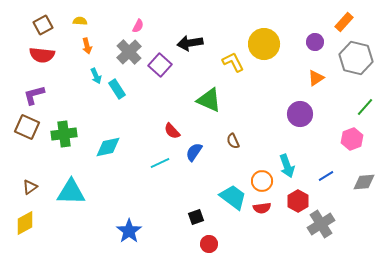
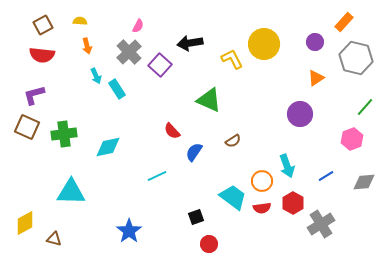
yellow L-shape at (233, 62): moved 1 px left, 3 px up
brown semicircle at (233, 141): rotated 98 degrees counterclockwise
cyan line at (160, 163): moved 3 px left, 13 px down
brown triangle at (30, 187): moved 24 px right, 52 px down; rotated 49 degrees clockwise
red hexagon at (298, 201): moved 5 px left, 2 px down
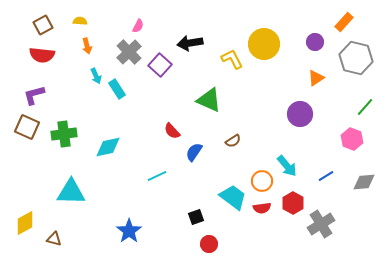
pink hexagon at (352, 139): rotated 20 degrees counterclockwise
cyan arrow at (287, 166): rotated 20 degrees counterclockwise
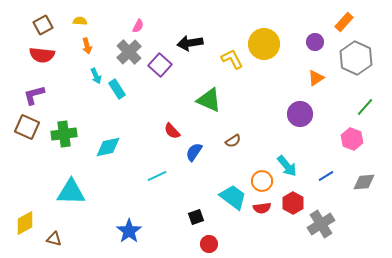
gray hexagon at (356, 58): rotated 12 degrees clockwise
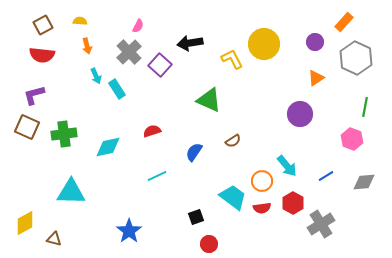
green line at (365, 107): rotated 30 degrees counterclockwise
red semicircle at (172, 131): moved 20 px left; rotated 114 degrees clockwise
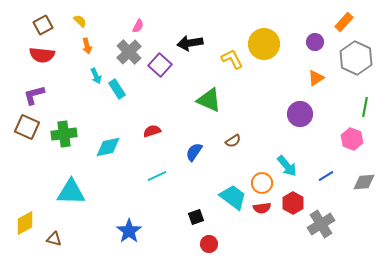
yellow semicircle at (80, 21): rotated 40 degrees clockwise
orange circle at (262, 181): moved 2 px down
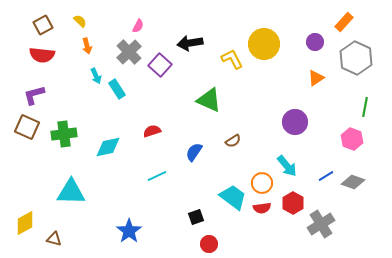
purple circle at (300, 114): moved 5 px left, 8 px down
gray diamond at (364, 182): moved 11 px left; rotated 25 degrees clockwise
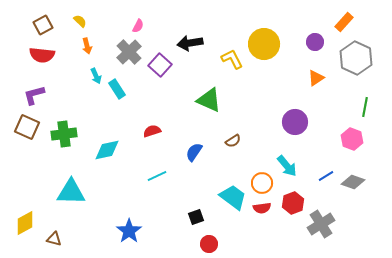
cyan diamond at (108, 147): moved 1 px left, 3 px down
red hexagon at (293, 203): rotated 10 degrees clockwise
